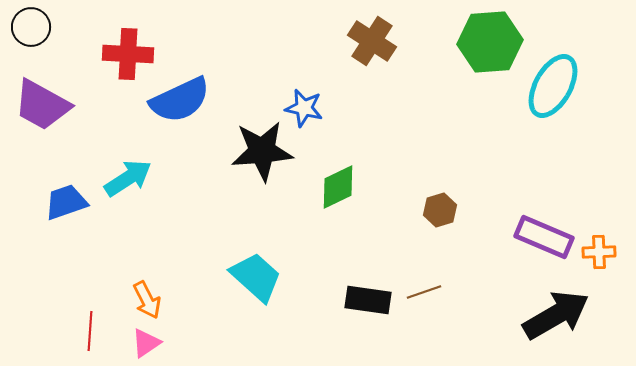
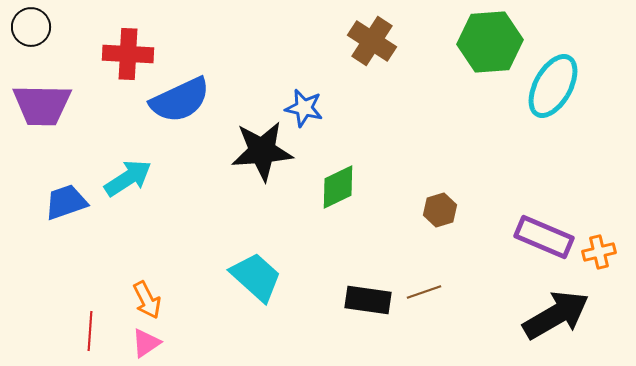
purple trapezoid: rotated 28 degrees counterclockwise
orange cross: rotated 12 degrees counterclockwise
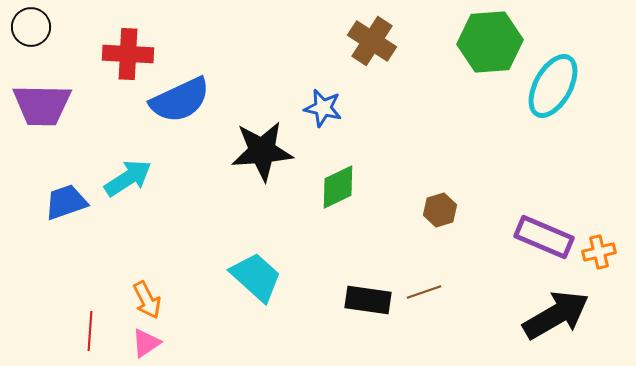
blue star: moved 19 px right
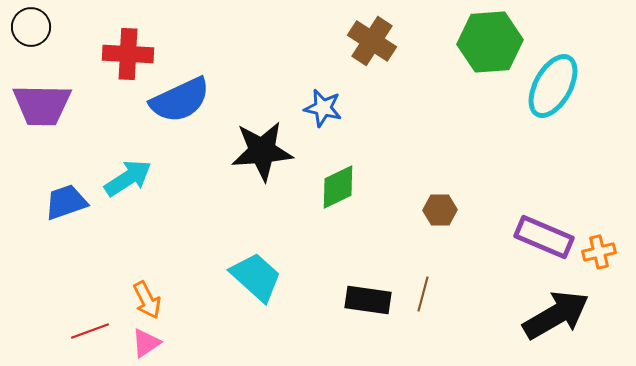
brown hexagon: rotated 16 degrees clockwise
brown line: moved 1 px left, 2 px down; rotated 56 degrees counterclockwise
red line: rotated 66 degrees clockwise
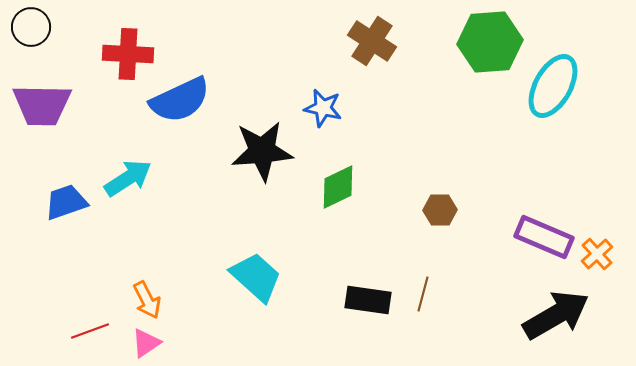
orange cross: moved 2 px left, 2 px down; rotated 28 degrees counterclockwise
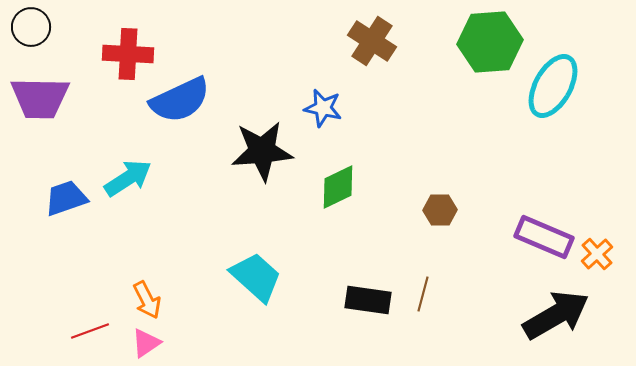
purple trapezoid: moved 2 px left, 7 px up
blue trapezoid: moved 4 px up
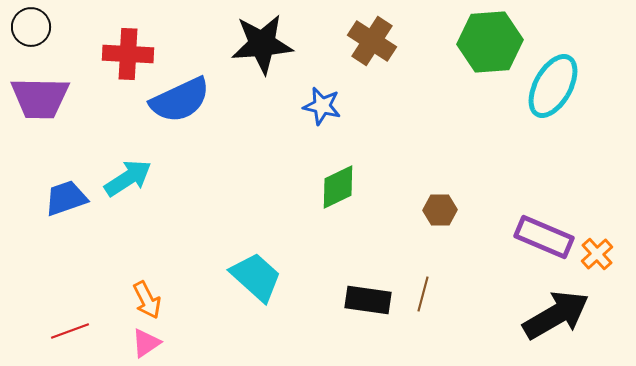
blue star: moved 1 px left, 2 px up
black star: moved 107 px up
red line: moved 20 px left
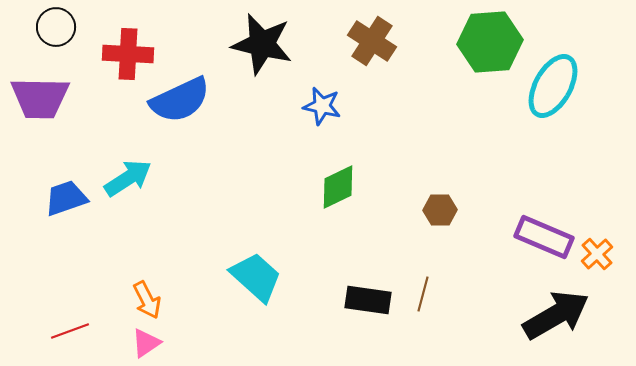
black circle: moved 25 px right
black star: rotated 18 degrees clockwise
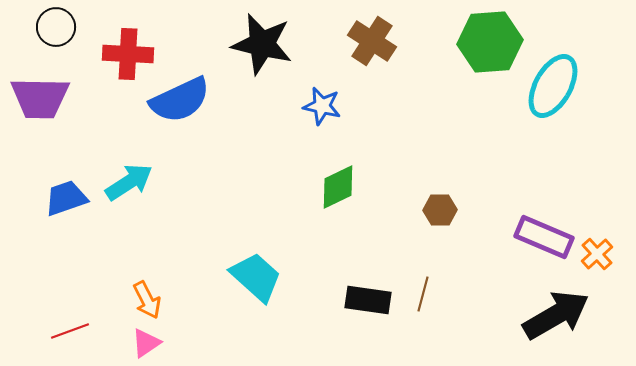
cyan arrow: moved 1 px right, 4 px down
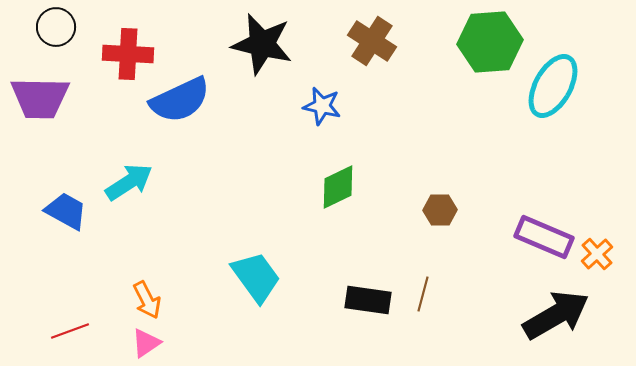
blue trapezoid: moved 13 px down; rotated 48 degrees clockwise
cyan trapezoid: rotated 12 degrees clockwise
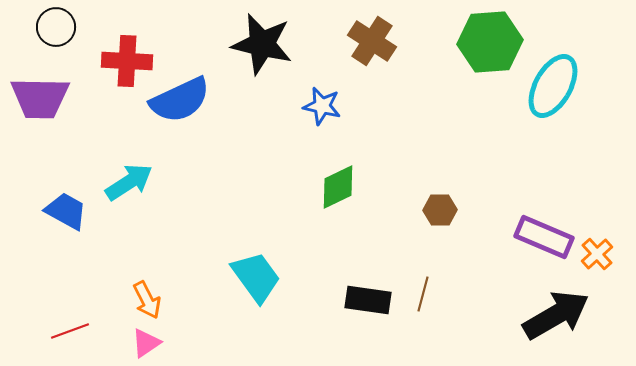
red cross: moved 1 px left, 7 px down
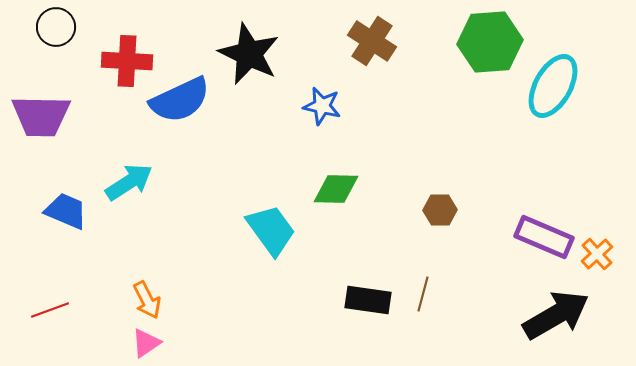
black star: moved 13 px left, 10 px down; rotated 12 degrees clockwise
purple trapezoid: moved 1 px right, 18 px down
green diamond: moved 2 px left, 2 px down; rotated 27 degrees clockwise
blue trapezoid: rotated 6 degrees counterclockwise
cyan trapezoid: moved 15 px right, 47 px up
red line: moved 20 px left, 21 px up
